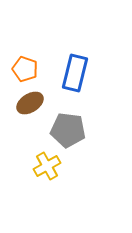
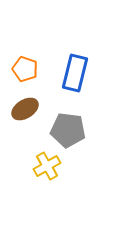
brown ellipse: moved 5 px left, 6 px down
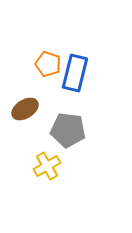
orange pentagon: moved 23 px right, 5 px up
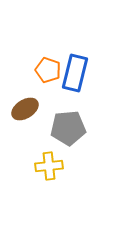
orange pentagon: moved 6 px down
gray pentagon: moved 2 px up; rotated 12 degrees counterclockwise
yellow cross: moved 2 px right; rotated 24 degrees clockwise
